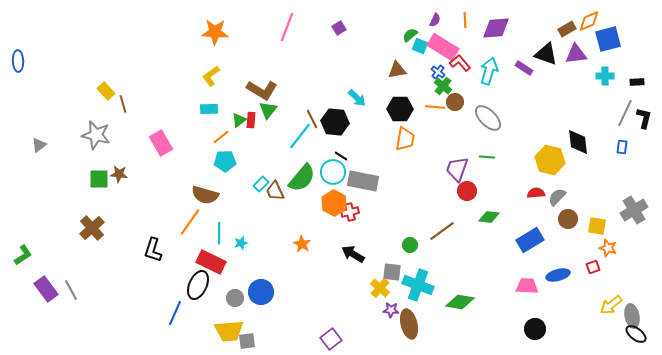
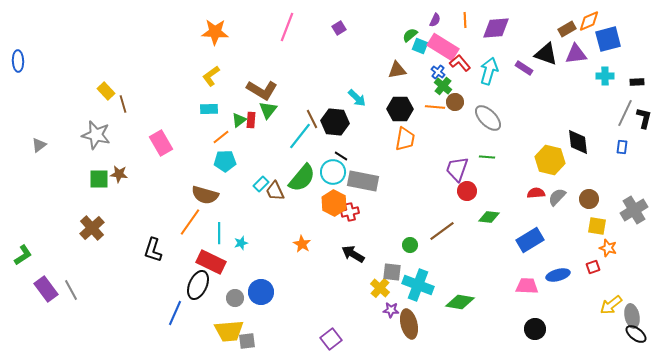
brown circle at (568, 219): moved 21 px right, 20 px up
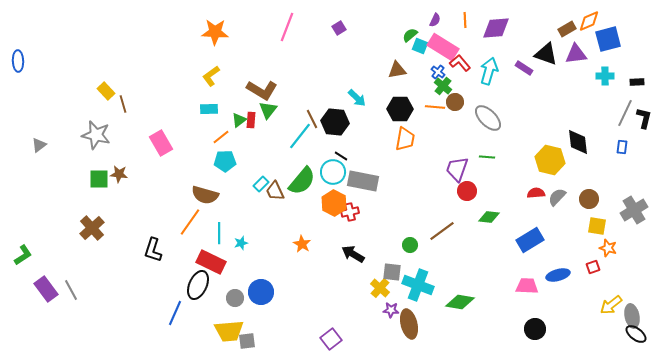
green semicircle at (302, 178): moved 3 px down
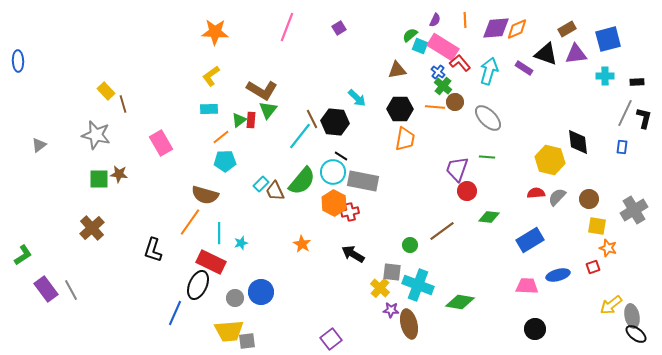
orange diamond at (589, 21): moved 72 px left, 8 px down
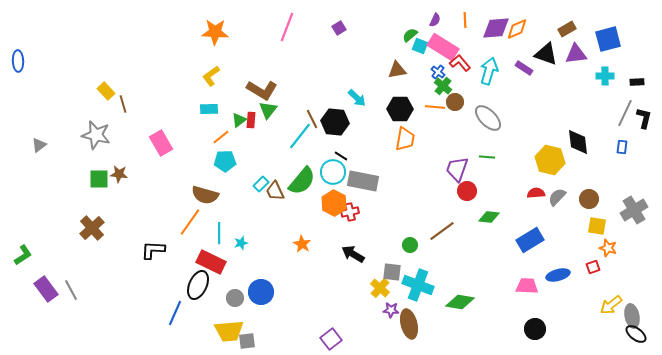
black L-shape at (153, 250): rotated 75 degrees clockwise
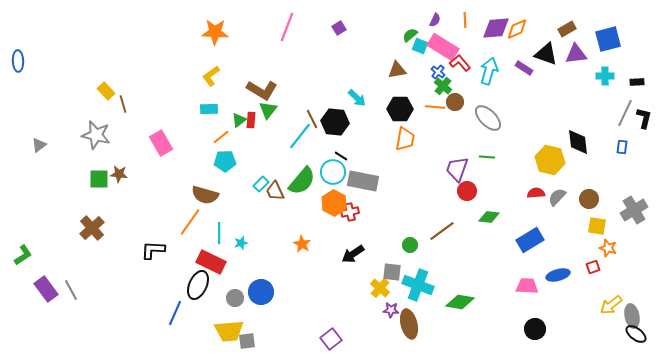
black arrow at (353, 254): rotated 65 degrees counterclockwise
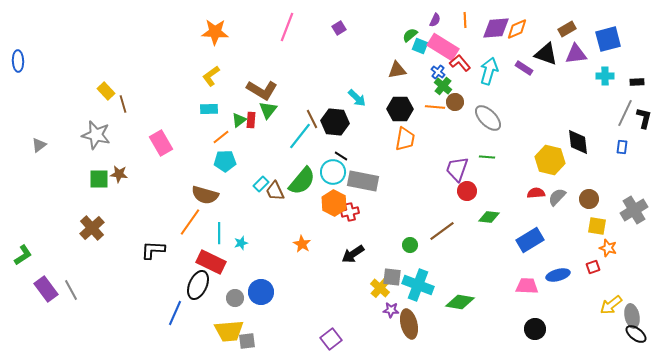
gray square at (392, 272): moved 5 px down
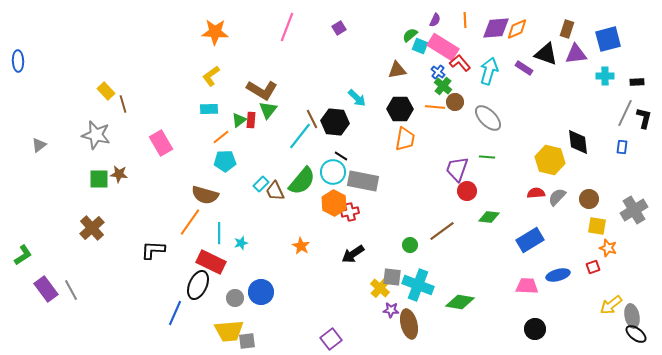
brown rectangle at (567, 29): rotated 42 degrees counterclockwise
orange star at (302, 244): moved 1 px left, 2 px down
